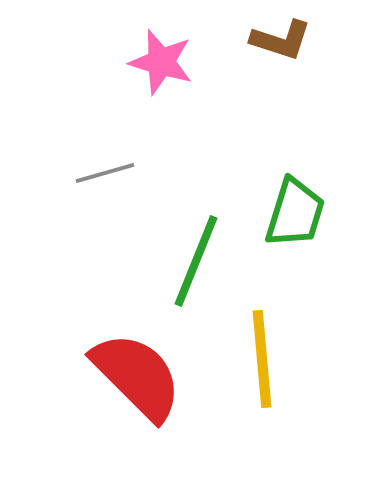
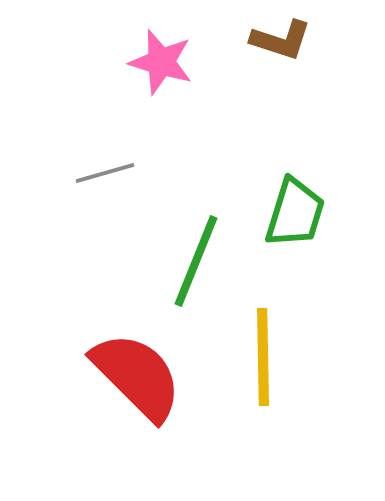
yellow line: moved 1 px right, 2 px up; rotated 4 degrees clockwise
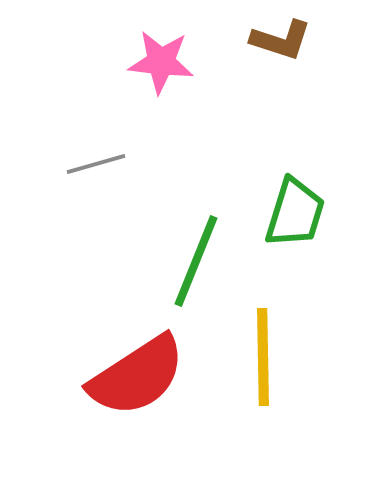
pink star: rotated 10 degrees counterclockwise
gray line: moved 9 px left, 9 px up
red semicircle: rotated 102 degrees clockwise
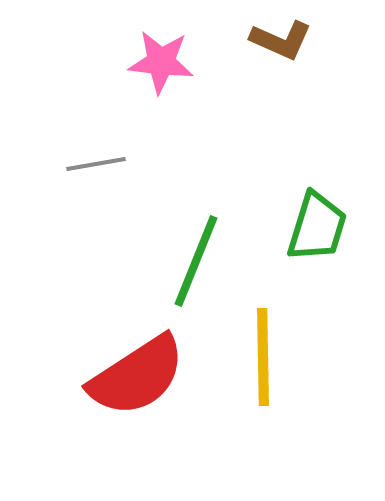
brown L-shape: rotated 6 degrees clockwise
gray line: rotated 6 degrees clockwise
green trapezoid: moved 22 px right, 14 px down
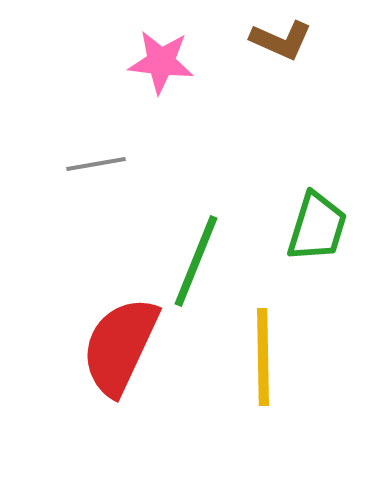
red semicircle: moved 17 px left, 30 px up; rotated 148 degrees clockwise
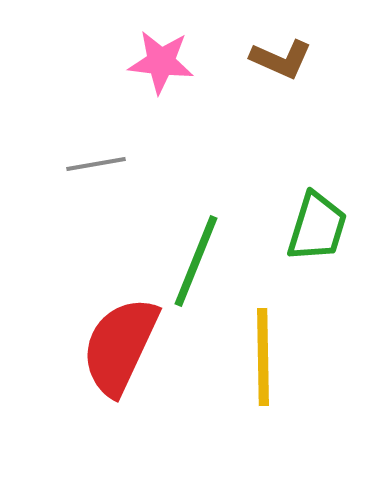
brown L-shape: moved 19 px down
